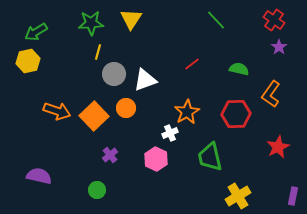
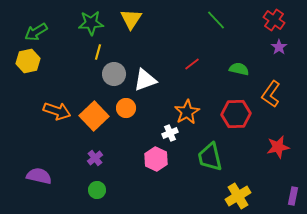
red star: rotated 15 degrees clockwise
purple cross: moved 15 px left, 3 px down
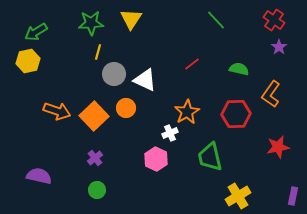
white triangle: rotated 45 degrees clockwise
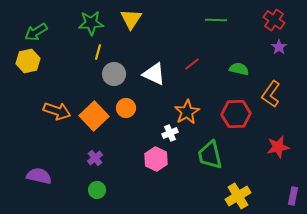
green line: rotated 45 degrees counterclockwise
white triangle: moved 9 px right, 6 px up
green trapezoid: moved 2 px up
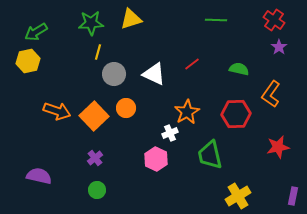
yellow triangle: rotated 40 degrees clockwise
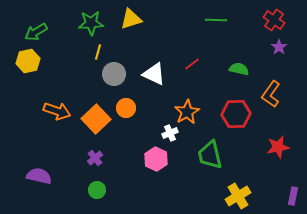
orange square: moved 2 px right, 3 px down
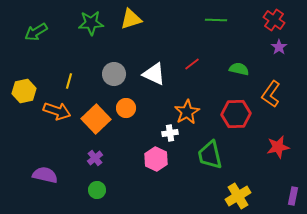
yellow line: moved 29 px left, 29 px down
yellow hexagon: moved 4 px left, 30 px down
white cross: rotated 14 degrees clockwise
purple semicircle: moved 6 px right, 1 px up
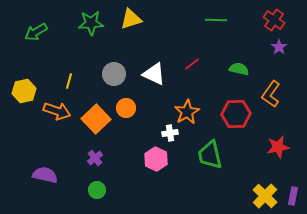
yellow cross: moved 27 px right; rotated 15 degrees counterclockwise
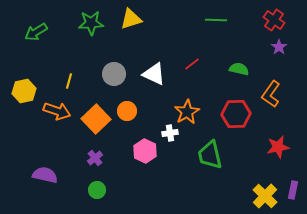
orange circle: moved 1 px right, 3 px down
pink hexagon: moved 11 px left, 8 px up
purple rectangle: moved 6 px up
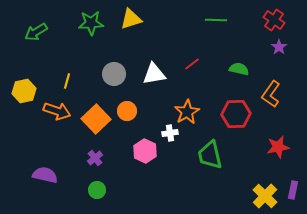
white triangle: rotated 35 degrees counterclockwise
yellow line: moved 2 px left
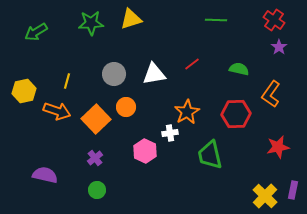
orange circle: moved 1 px left, 4 px up
